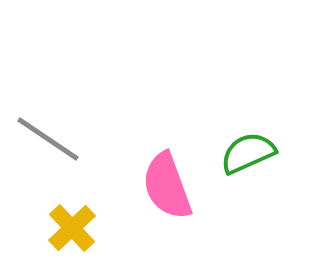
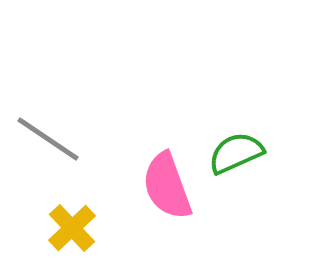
green semicircle: moved 12 px left
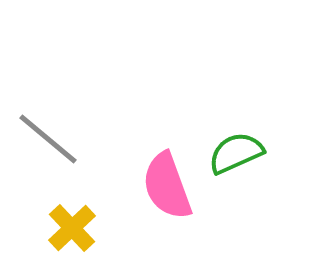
gray line: rotated 6 degrees clockwise
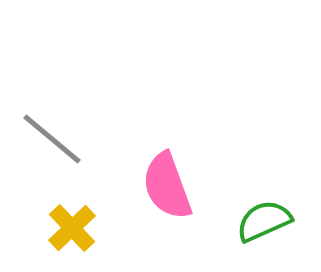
gray line: moved 4 px right
green semicircle: moved 28 px right, 68 px down
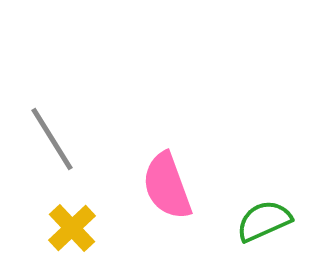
gray line: rotated 18 degrees clockwise
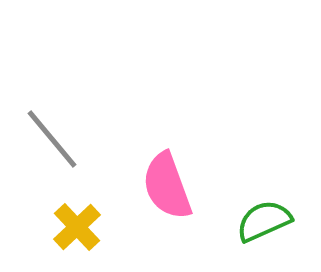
gray line: rotated 8 degrees counterclockwise
yellow cross: moved 5 px right, 1 px up
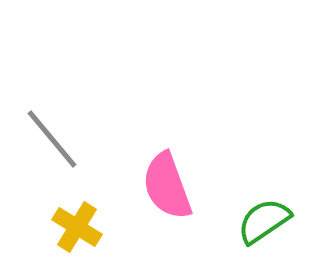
green semicircle: rotated 10 degrees counterclockwise
yellow cross: rotated 15 degrees counterclockwise
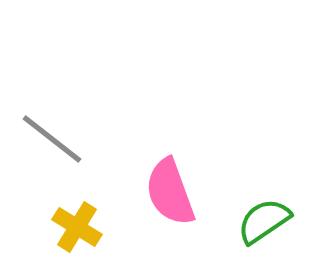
gray line: rotated 12 degrees counterclockwise
pink semicircle: moved 3 px right, 6 px down
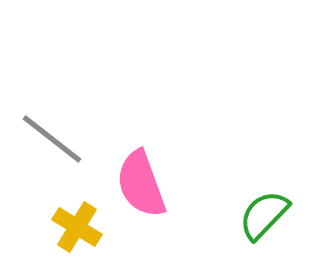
pink semicircle: moved 29 px left, 8 px up
green semicircle: moved 6 px up; rotated 12 degrees counterclockwise
